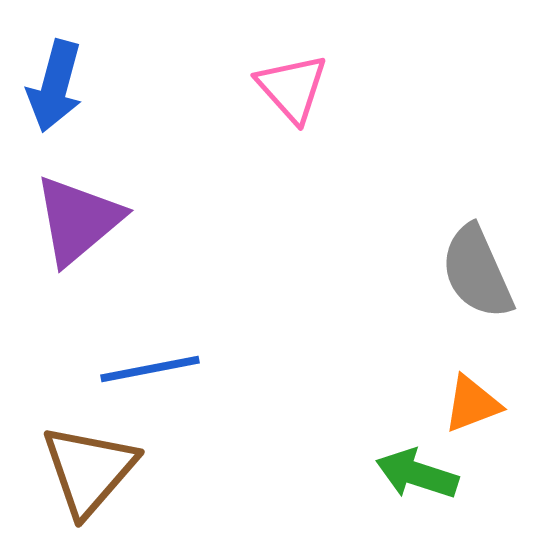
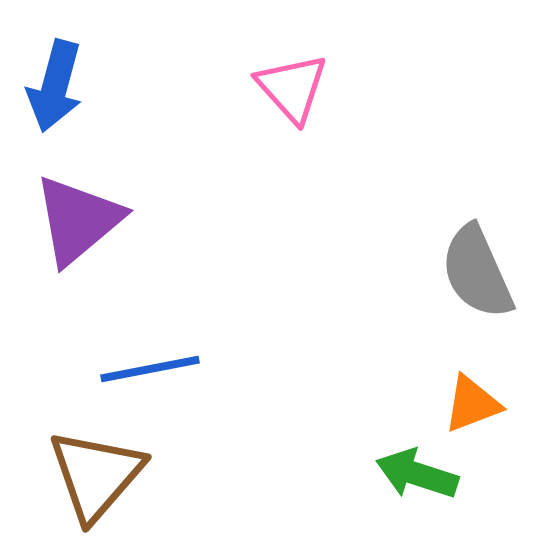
brown triangle: moved 7 px right, 5 px down
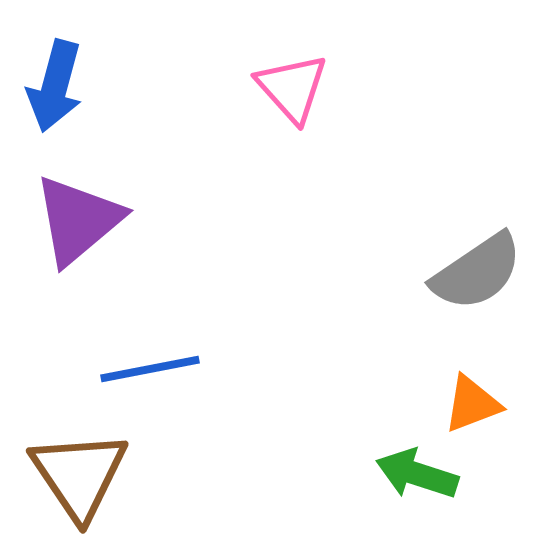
gray semicircle: rotated 100 degrees counterclockwise
brown triangle: moved 17 px left; rotated 15 degrees counterclockwise
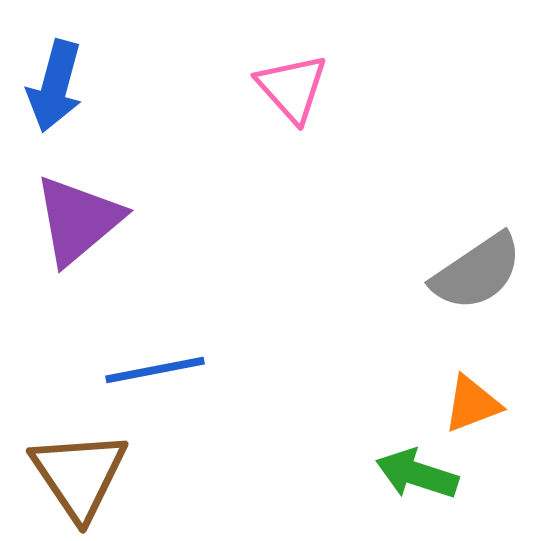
blue line: moved 5 px right, 1 px down
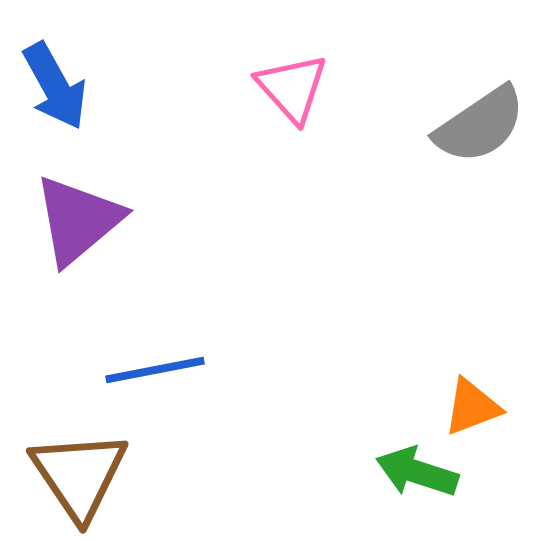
blue arrow: rotated 44 degrees counterclockwise
gray semicircle: moved 3 px right, 147 px up
orange triangle: moved 3 px down
green arrow: moved 2 px up
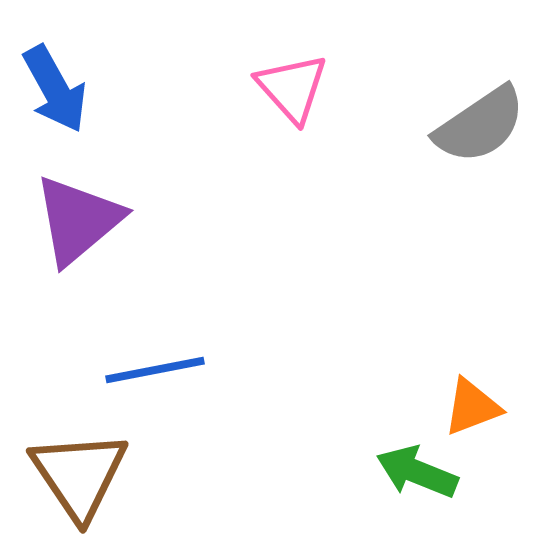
blue arrow: moved 3 px down
green arrow: rotated 4 degrees clockwise
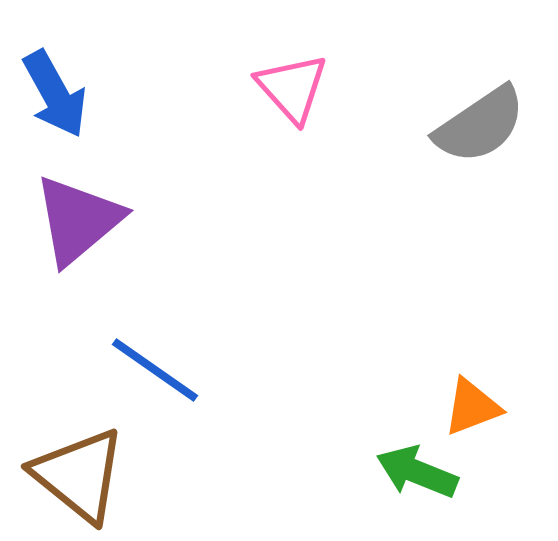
blue arrow: moved 5 px down
blue line: rotated 46 degrees clockwise
brown triangle: rotated 17 degrees counterclockwise
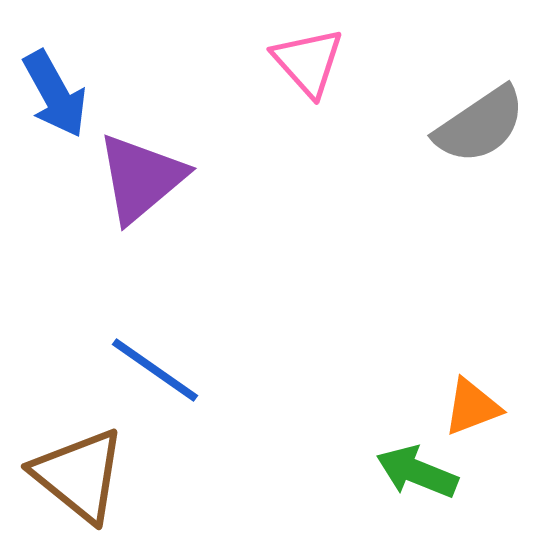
pink triangle: moved 16 px right, 26 px up
purple triangle: moved 63 px right, 42 px up
